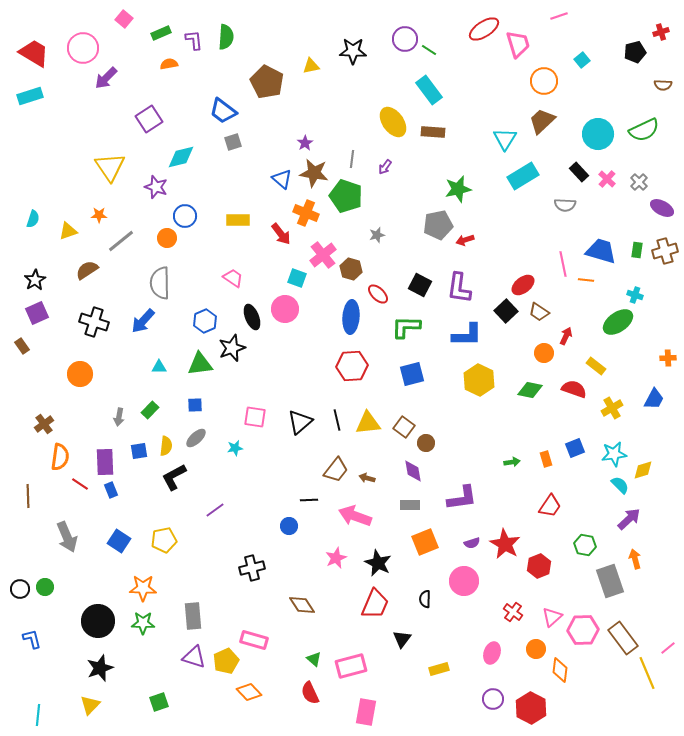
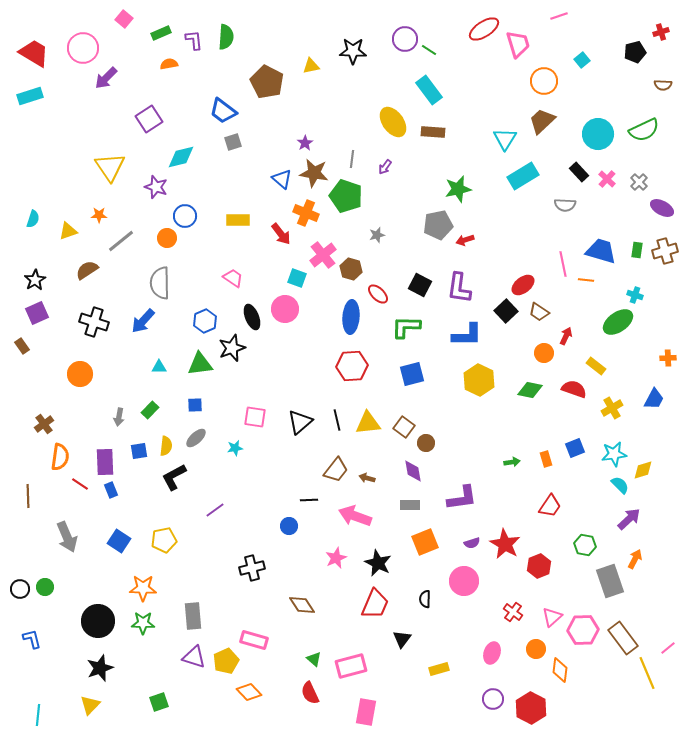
orange arrow at (635, 559): rotated 42 degrees clockwise
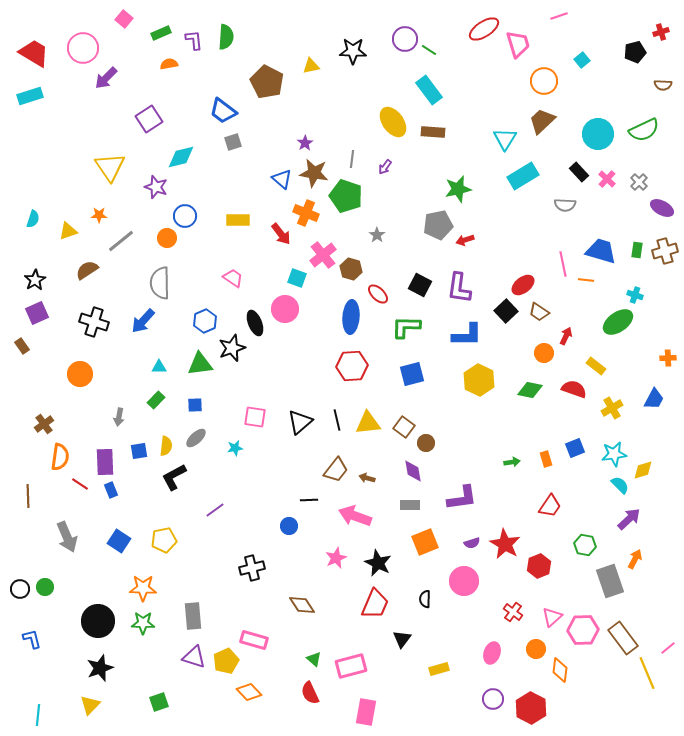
gray star at (377, 235): rotated 21 degrees counterclockwise
black ellipse at (252, 317): moved 3 px right, 6 px down
green rectangle at (150, 410): moved 6 px right, 10 px up
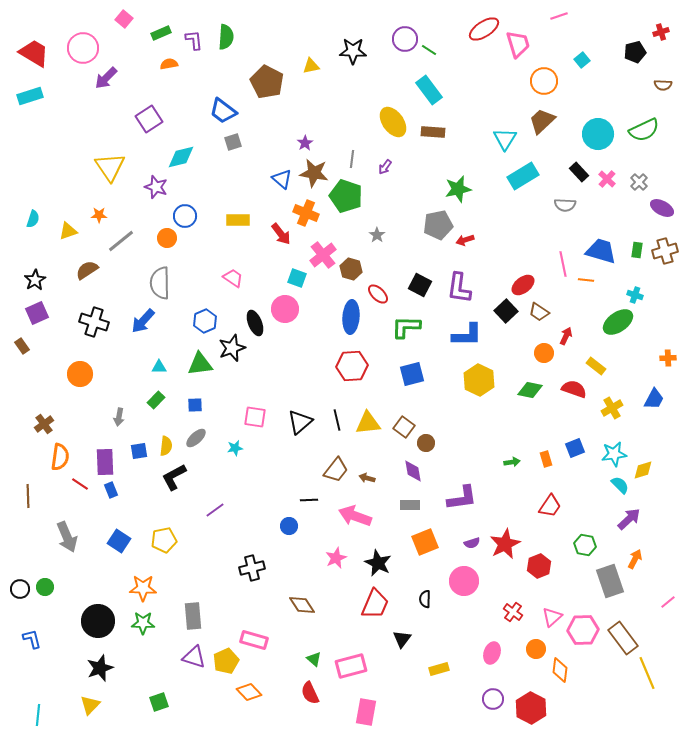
red star at (505, 544): rotated 16 degrees clockwise
pink line at (668, 648): moved 46 px up
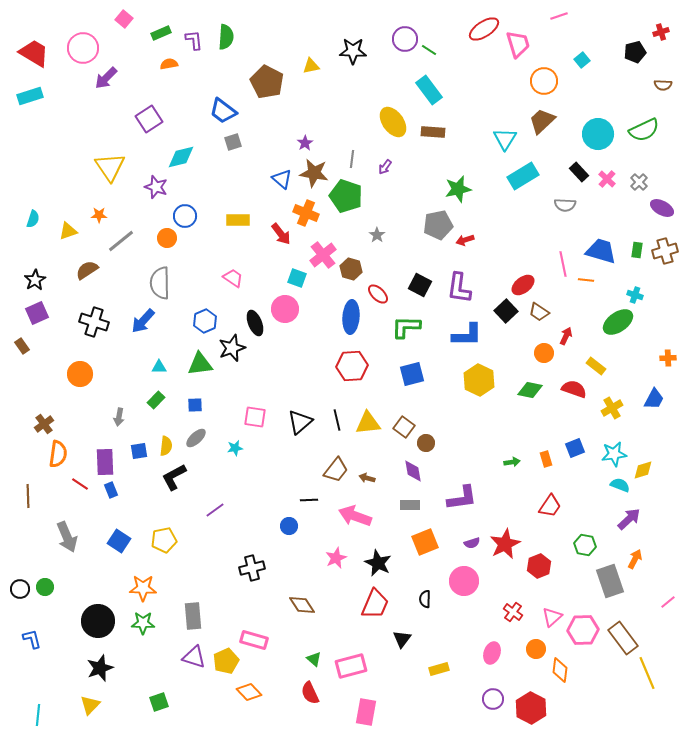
orange semicircle at (60, 457): moved 2 px left, 3 px up
cyan semicircle at (620, 485): rotated 24 degrees counterclockwise
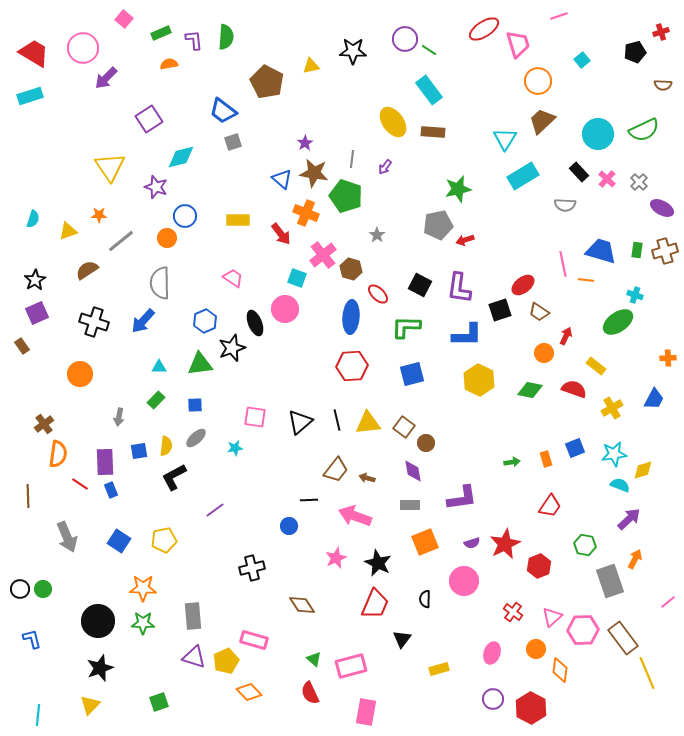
orange circle at (544, 81): moved 6 px left
black square at (506, 311): moved 6 px left, 1 px up; rotated 25 degrees clockwise
green circle at (45, 587): moved 2 px left, 2 px down
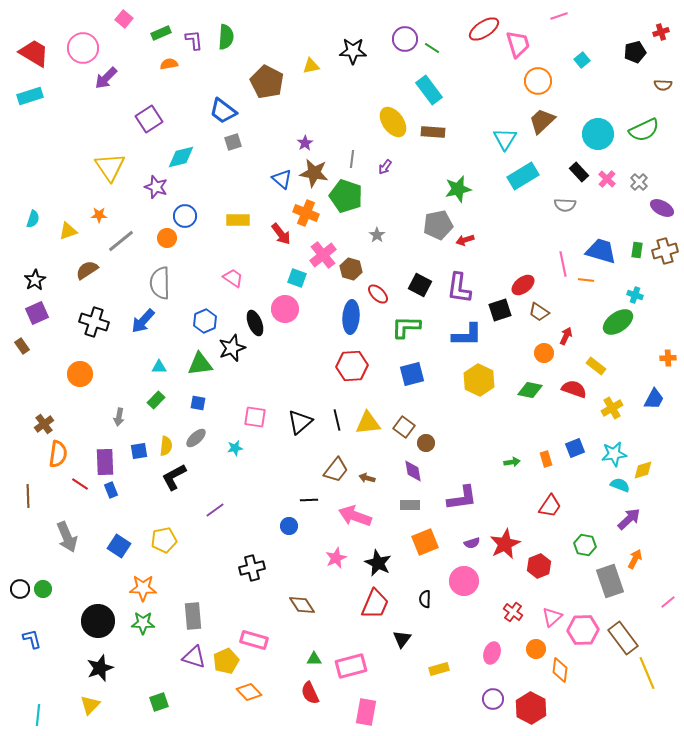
green line at (429, 50): moved 3 px right, 2 px up
blue square at (195, 405): moved 3 px right, 2 px up; rotated 14 degrees clockwise
blue square at (119, 541): moved 5 px down
green triangle at (314, 659): rotated 42 degrees counterclockwise
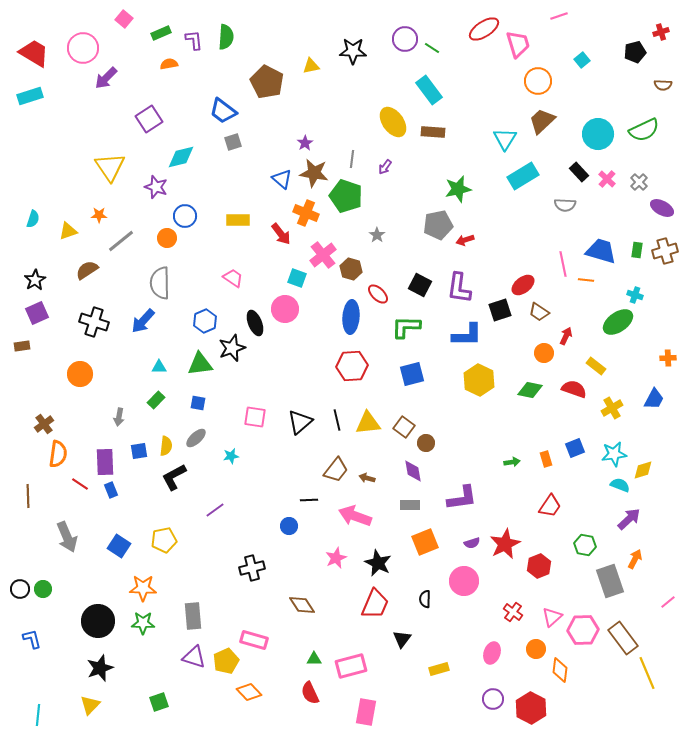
brown rectangle at (22, 346): rotated 63 degrees counterclockwise
cyan star at (235, 448): moved 4 px left, 8 px down
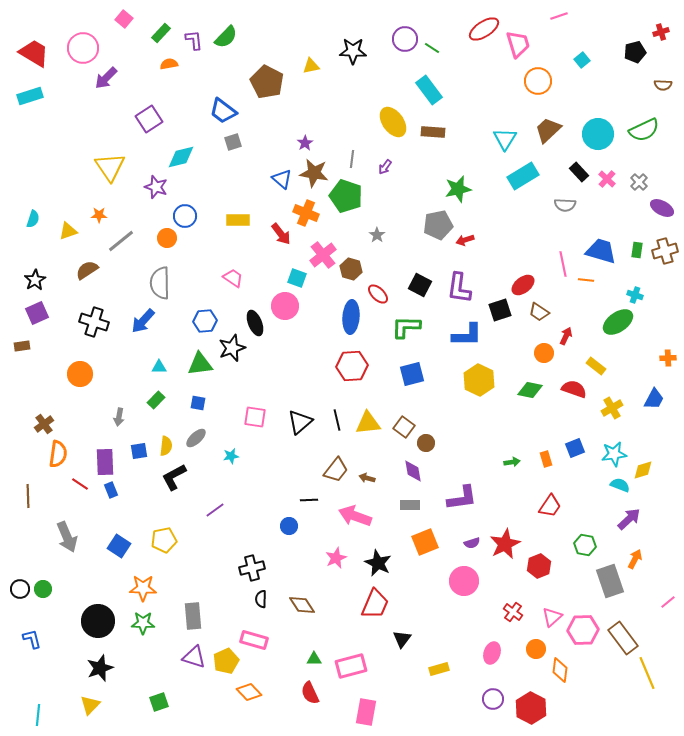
green rectangle at (161, 33): rotated 24 degrees counterclockwise
green semicircle at (226, 37): rotated 40 degrees clockwise
brown trapezoid at (542, 121): moved 6 px right, 9 px down
pink circle at (285, 309): moved 3 px up
blue hexagon at (205, 321): rotated 20 degrees clockwise
black semicircle at (425, 599): moved 164 px left
